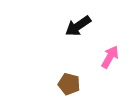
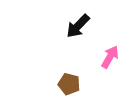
black arrow: rotated 12 degrees counterclockwise
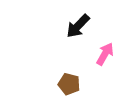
pink arrow: moved 5 px left, 3 px up
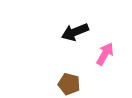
black arrow: moved 3 px left, 6 px down; rotated 24 degrees clockwise
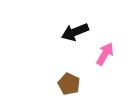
brown pentagon: rotated 10 degrees clockwise
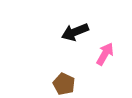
brown pentagon: moved 5 px left
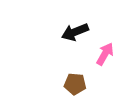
brown pentagon: moved 11 px right; rotated 20 degrees counterclockwise
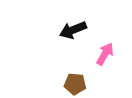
black arrow: moved 2 px left, 2 px up
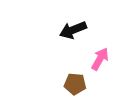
pink arrow: moved 5 px left, 5 px down
